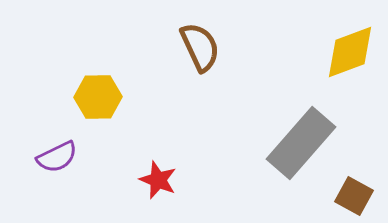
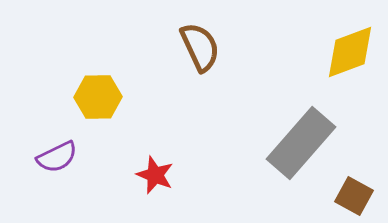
red star: moved 3 px left, 5 px up
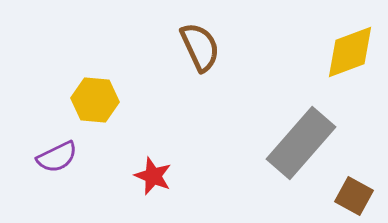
yellow hexagon: moved 3 px left, 3 px down; rotated 6 degrees clockwise
red star: moved 2 px left, 1 px down
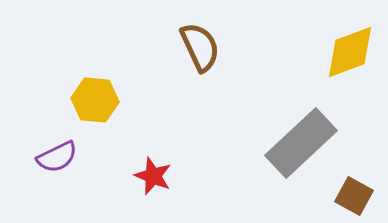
gray rectangle: rotated 6 degrees clockwise
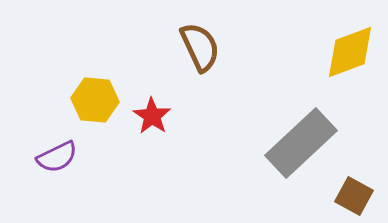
red star: moved 1 px left, 60 px up; rotated 12 degrees clockwise
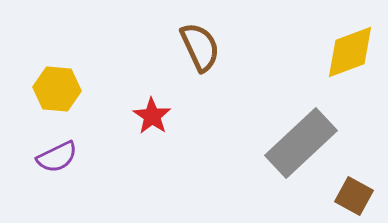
yellow hexagon: moved 38 px left, 11 px up
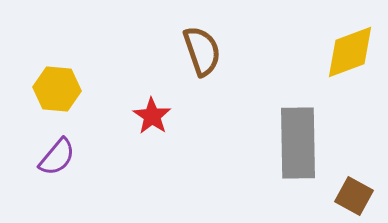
brown semicircle: moved 2 px right, 4 px down; rotated 6 degrees clockwise
gray rectangle: moved 3 px left; rotated 48 degrees counterclockwise
purple semicircle: rotated 24 degrees counterclockwise
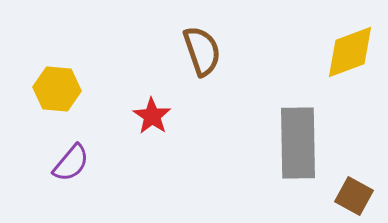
purple semicircle: moved 14 px right, 6 px down
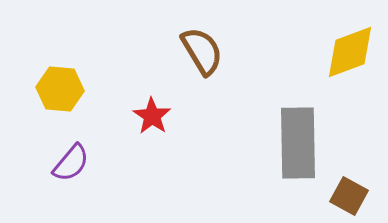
brown semicircle: rotated 12 degrees counterclockwise
yellow hexagon: moved 3 px right
brown square: moved 5 px left
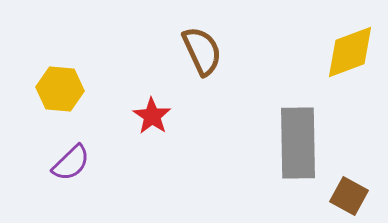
brown semicircle: rotated 6 degrees clockwise
purple semicircle: rotated 6 degrees clockwise
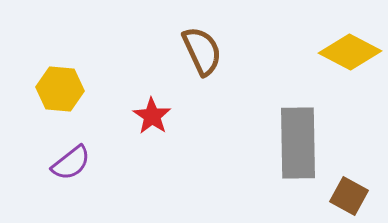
yellow diamond: rotated 48 degrees clockwise
purple semicircle: rotated 6 degrees clockwise
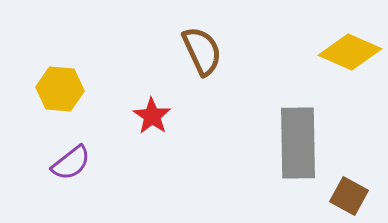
yellow diamond: rotated 4 degrees counterclockwise
